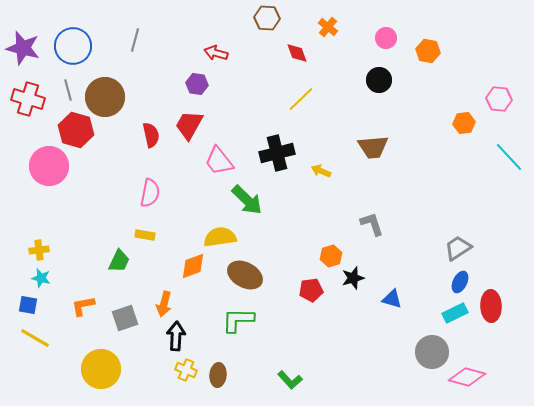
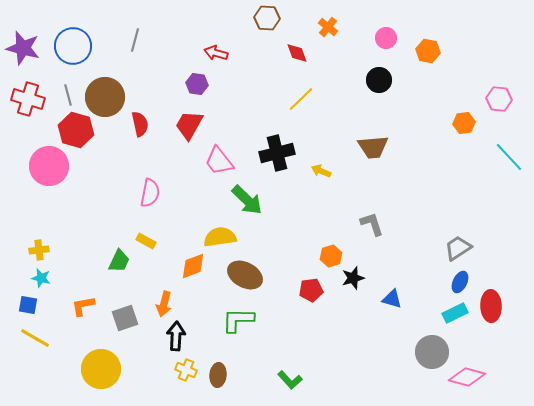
gray line at (68, 90): moved 5 px down
red semicircle at (151, 135): moved 11 px left, 11 px up
yellow rectangle at (145, 235): moved 1 px right, 6 px down; rotated 18 degrees clockwise
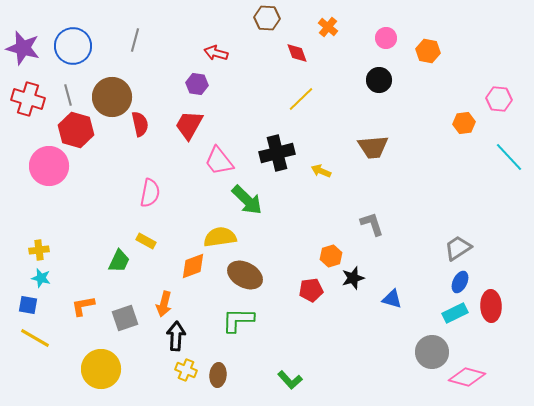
brown circle at (105, 97): moved 7 px right
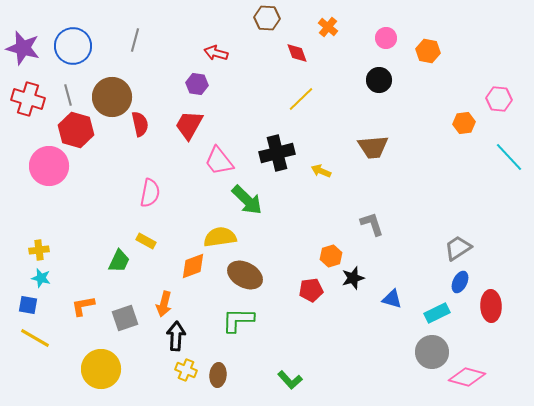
cyan rectangle at (455, 313): moved 18 px left
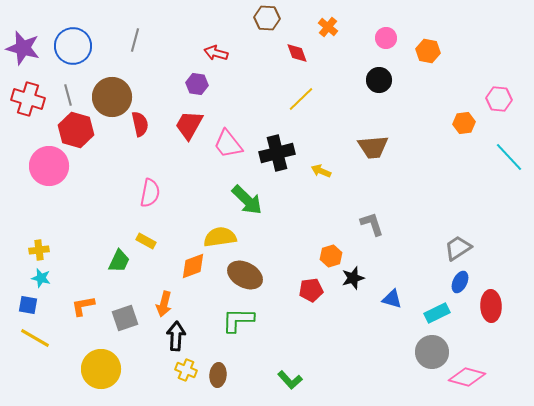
pink trapezoid at (219, 161): moved 9 px right, 17 px up
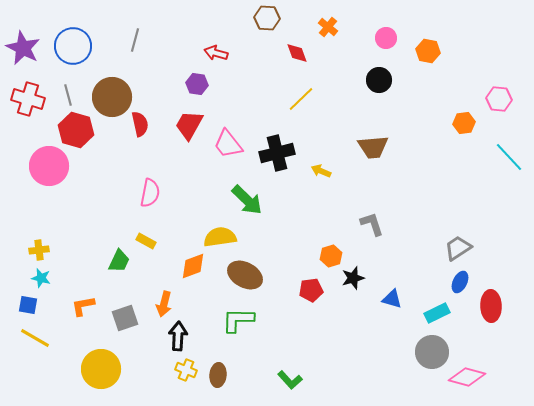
purple star at (23, 48): rotated 12 degrees clockwise
black arrow at (176, 336): moved 2 px right
